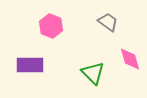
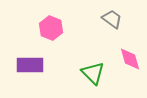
gray trapezoid: moved 4 px right, 3 px up
pink hexagon: moved 2 px down
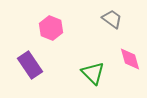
purple rectangle: rotated 56 degrees clockwise
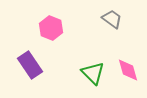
pink diamond: moved 2 px left, 11 px down
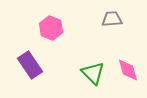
gray trapezoid: rotated 40 degrees counterclockwise
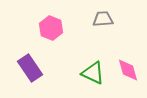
gray trapezoid: moved 9 px left
purple rectangle: moved 3 px down
green triangle: rotated 20 degrees counterclockwise
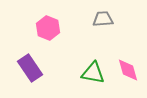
pink hexagon: moved 3 px left
green triangle: rotated 15 degrees counterclockwise
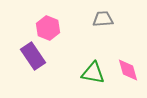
purple rectangle: moved 3 px right, 12 px up
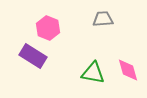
purple rectangle: rotated 24 degrees counterclockwise
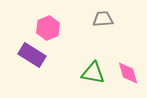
pink hexagon: rotated 15 degrees clockwise
purple rectangle: moved 1 px left, 1 px up
pink diamond: moved 3 px down
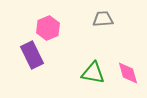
purple rectangle: rotated 32 degrees clockwise
